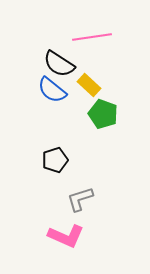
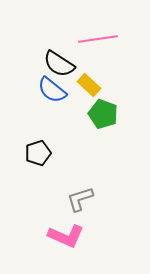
pink line: moved 6 px right, 2 px down
black pentagon: moved 17 px left, 7 px up
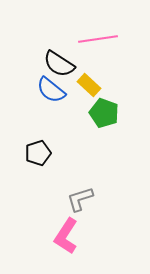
blue semicircle: moved 1 px left
green pentagon: moved 1 px right, 1 px up
pink L-shape: rotated 99 degrees clockwise
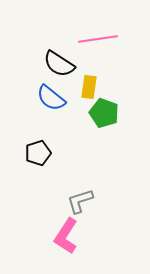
yellow rectangle: moved 2 px down; rotated 55 degrees clockwise
blue semicircle: moved 8 px down
gray L-shape: moved 2 px down
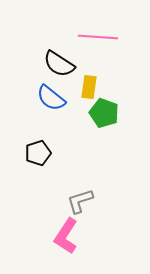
pink line: moved 2 px up; rotated 12 degrees clockwise
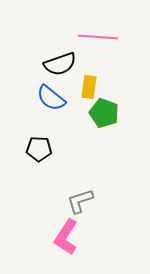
black semicircle: moved 1 px right; rotated 52 degrees counterclockwise
black pentagon: moved 1 px right, 4 px up; rotated 20 degrees clockwise
pink L-shape: moved 1 px down
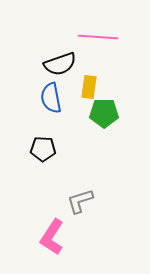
blue semicircle: rotated 40 degrees clockwise
green pentagon: rotated 20 degrees counterclockwise
black pentagon: moved 4 px right
pink L-shape: moved 14 px left
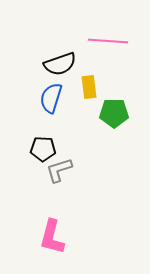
pink line: moved 10 px right, 4 px down
yellow rectangle: rotated 15 degrees counterclockwise
blue semicircle: rotated 28 degrees clockwise
green pentagon: moved 10 px right
gray L-shape: moved 21 px left, 31 px up
pink L-shape: rotated 18 degrees counterclockwise
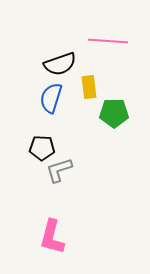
black pentagon: moved 1 px left, 1 px up
